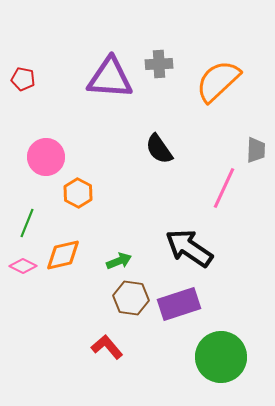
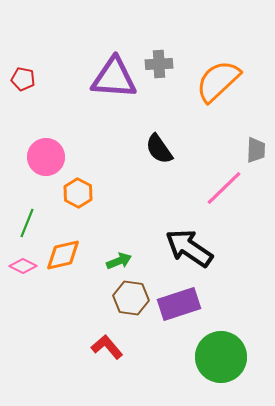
purple triangle: moved 4 px right
pink line: rotated 21 degrees clockwise
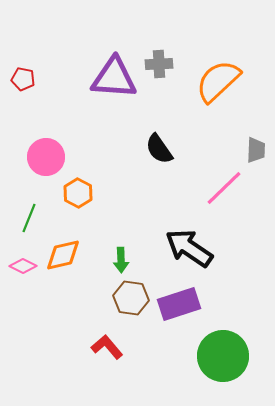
green line: moved 2 px right, 5 px up
green arrow: moved 2 px right, 1 px up; rotated 110 degrees clockwise
green circle: moved 2 px right, 1 px up
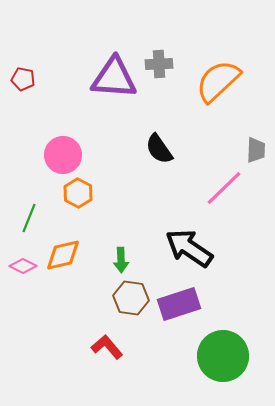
pink circle: moved 17 px right, 2 px up
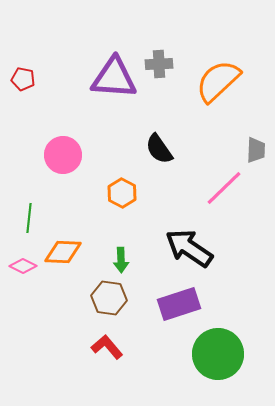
orange hexagon: moved 44 px right
green line: rotated 16 degrees counterclockwise
orange diamond: moved 3 px up; rotated 15 degrees clockwise
brown hexagon: moved 22 px left
green circle: moved 5 px left, 2 px up
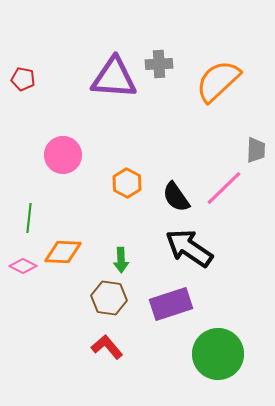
black semicircle: moved 17 px right, 48 px down
orange hexagon: moved 5 px right, 10 px up
purple rectangle: moved 8 px left
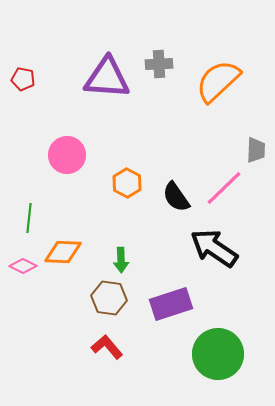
purple triangle: moved 7 px left
pink circle: moved 4 px right
black arrow: moved 25 px right
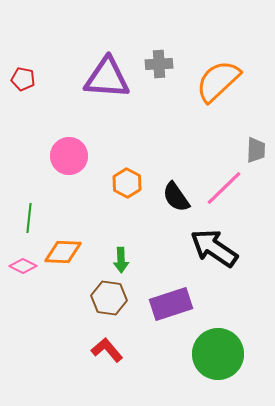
pink circle: moved 2 px right, 1 px down
red L-shape: moved 3 px down
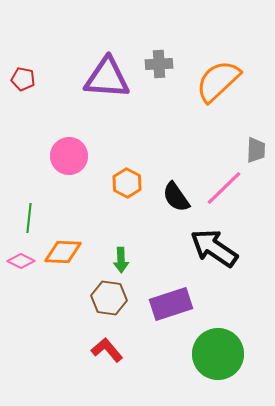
pink diamond: moved 2 px left, 5 px up
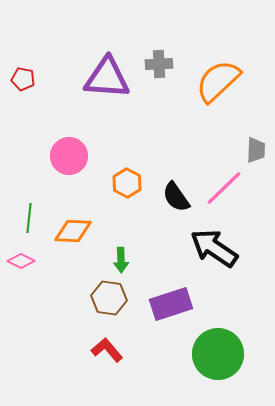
orange diamond: moved 10 px right, 21 px up
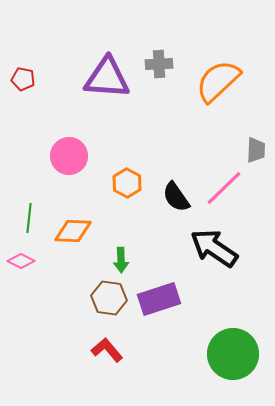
purple rectangle: moved 12 px left, 5 px up
green circle: moved 15 px right
